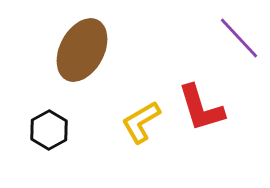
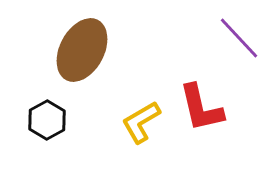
red L-shape: rotated 4 degrees clockwise
black hexagon: moved 2 px left, 10 px up
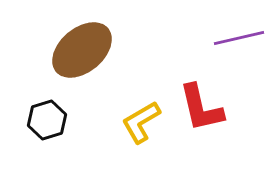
purple line: rotated 60 degrees counterclockwise
brown ellipse: rotated 22 degrees clockwise
black hexagon: rotated 12 degrees clockwise
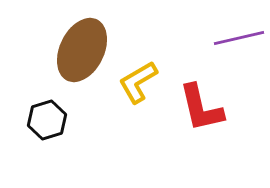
brown ellipse: rotated 24 degrees counterclockwise
yellow L-shape: moved 3 px left, 40 px up
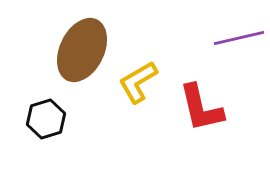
black hexagon: moved 1 px left, 1 px up
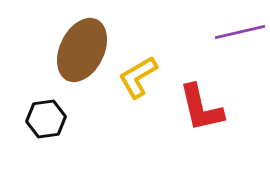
purple line: moved 1 px right, 6 px up
yellow L-shape: moved 5 px up
black hexagon: rotated 9 degrees clockwise
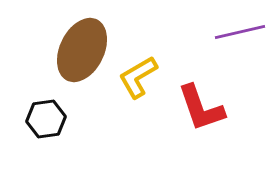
red L-shape: rotated 6 degrees counterclockwise
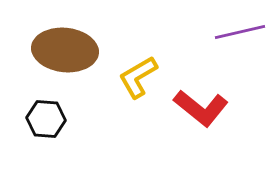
brown ellipse: moved 17 px left; rotated 70 degrees clockwise
red L-shape: rotated 32 degrees counterclockwise
black hexagon: rotated 12 degrees clockwise
